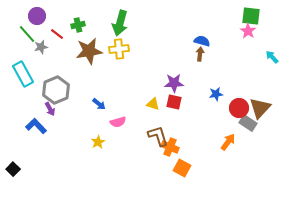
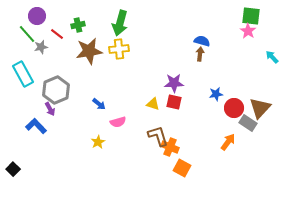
red circle: moved 5 px left
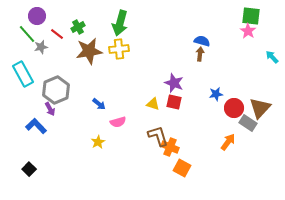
green cross: moved 2 px down; rotated 16 degrees counterclockwise
purple star: rotated 24 degrees clockwise
black square: moved 16 px right
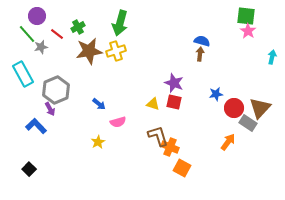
green square: moved 5 px left
yellow cross: moved 3 px left, 2 px down; rotated 12 degrees counterclockwise
cyan arrow: rotated 56 degrees clockwise
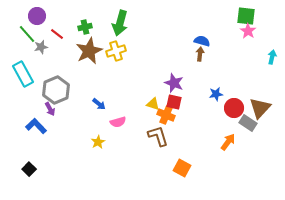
green cross: moved 7 px right; rotated 16 degrees clockwise
brown star: rotated 16 degrees counterclockwise
orange cross: moved 4 px left, 32 px up
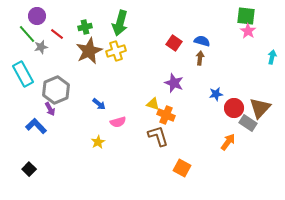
brown arrow: moved 4 px down
red square: moved 59 px up; rotated 21 degrees clockwise
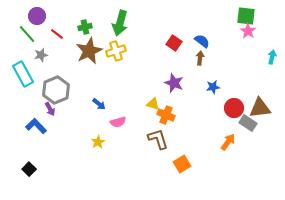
blue semicircle: rotated 21 degrees clockwise
gray star: moved 8 px down
blue star: moved 3 px left, 7 px up
brown triangle: rotated 40 degrees clockwise
brown L-shape: moved 3 px down
orange square: moved 4 px up; rotated 30 degrees clockwise
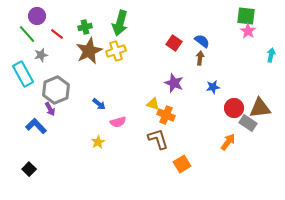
cyan arrow: moved 1 px left, 2 px up
